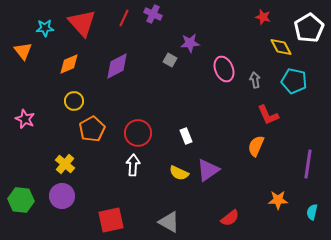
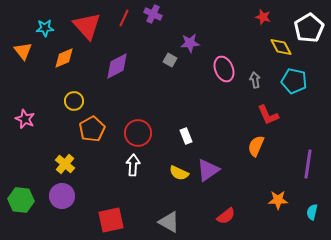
red triangle: moved 5 px right, 3 px down
orange diamond: moved 5 px left, 6 px up
red semicircle: moved 4 px left, 2 px up
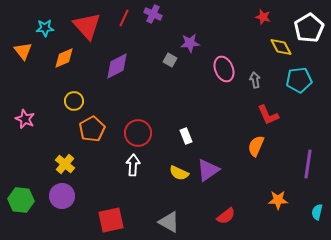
cyan pentagon: moved 5 px right, 1 px up; rotated 20 degrees counterclockwise
cyan semicircle: moved 5 px right
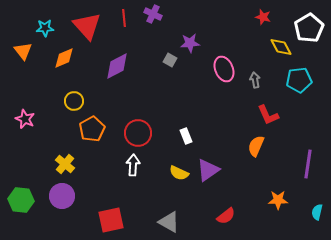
red line: rotated 30 degrees counterclockwise
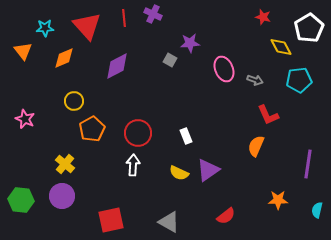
gray arrow: rotated 119 degrees clockwise
cyan semicircle: moved 2 px up
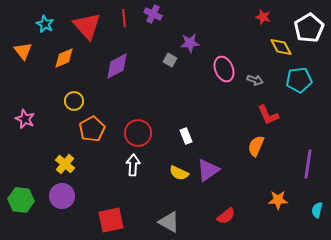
cyan star: moved 4 px up; rotated 30 degrees clockwise
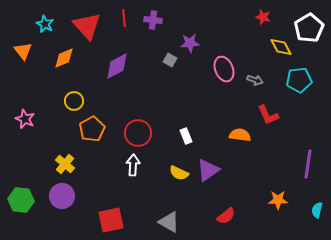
purple cross: moved 6 px down; rotated 18 degrees counterclockwise
orange semicircle: moved 16 px left, 11 px up; rotated 75 degrees clockwise
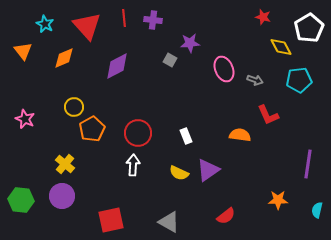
yellow circle: moved 6 px down
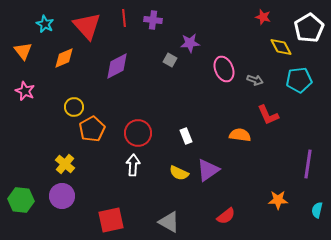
pink star: moved 28 px up
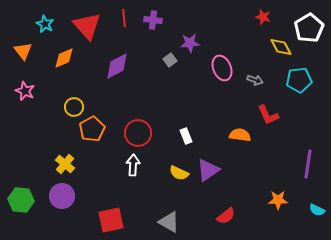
gray square: rotated 24 degrees clockwise
pink ellipse: moved 2 px left, 1 px up
cyan semicircle: rotated 77 degrees counterclockwise
